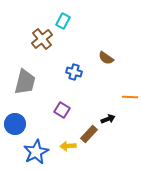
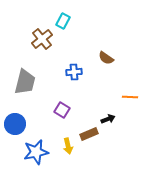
blue cross: rotated 21 degrees counterclockwise
brown rectangle: rotated 24 degrees clockwise
yellow arrow: rotated 98 degrees counterclockwise
blue star: rotated 15 degrees clockwise
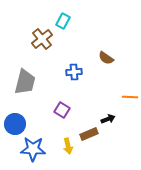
blue star: moved 3 px left, 3 px up; rotated 15 degrees clockwise
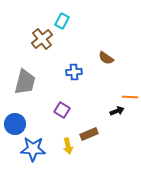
cyan rectangle: moved 1 px left
black arrow: moved 9 px right, 8 px up
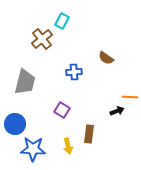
brown rectangle: rotated 60 degrees counterclockwise
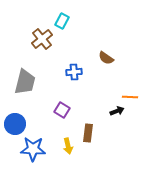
brown rectangle: moved 1 px left, 1 px up
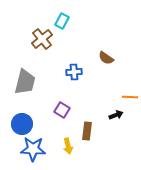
black arrow: moved 1 px left, 4 px down
blue circle: moved 7 px right
brown rectangle: moved 1 px left, 2 px up
